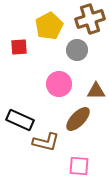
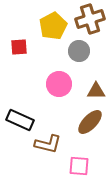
yellow pentagon: moved 4 px right
gray circle: moved 2 px right, 1 px down
brown ellipse: moved 12 px right, 3 px down
brown L-shape: moved 2 px right, 2 px down
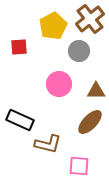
brown cross: rotated 20 degrees counterclockwise
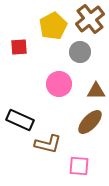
gray circle: moved 1 px right, 1 px down
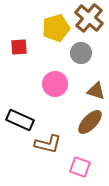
brown cross: moved 1 px left, 1 px up; rotated 12 degrees counterclockwise
yellow pentagon: moved 3 px right, 2 px down; rotated 12 degrees clockwise
gray circle: moved 1 px right, 1 px down
pink circle: moved 4 px left
brown triangle: rotated 18 degrees clockwise
pink square: moved 1 px right, 1 px down; rotated 15 degrees clockwise
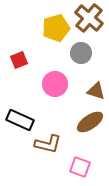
red square: moved 13 px down; rotated 18 degrees counterclockwise
brown ellipse: rotated 12 degrees clockwise
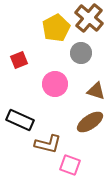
yellow pentagon: rotated 12 degrees counterclockwise
pink square: moved 10 px left, 2 px up
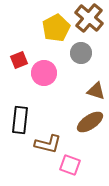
pink circle: moved 11 px left, 11 px up
black rectangle: rotated 72 degrees clockwise
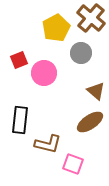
brown cross: moved 2 px right
brown triangle: rotated 24 degrees clockwise
pink square: moved 3 px right, 1 px up
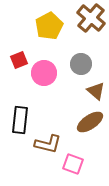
yellow pentagon: moved 7 px left, 2 px up
gray circle: moved 11 px down
